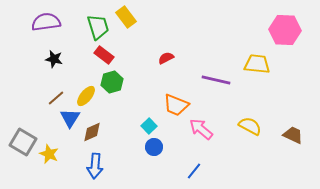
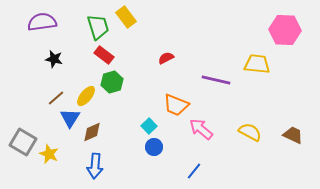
purple semicircle: moved 4 px left
yellow semicircle: moved 6 px down
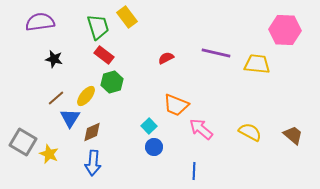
yellow rectangle: moved 1 px right
purple semicircle: moved 2 px left
purple line: moved 27 px up
brown trapezoid: rotated 15 degrees clockwise
blue arrow: moved 2 px left, 3 px up
blue line: rotated 36 degrees counterclockwise
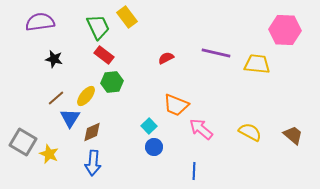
green trapezoid: rotated 8 degrees counterclockwise
green hexagon: rotated 10 degrees clockwise
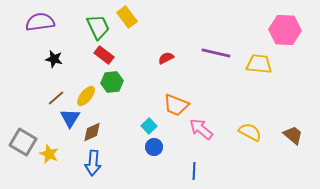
yellow trapezoid: moved 2 px right
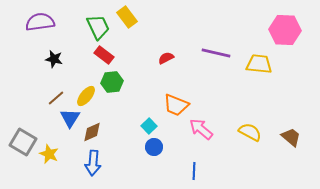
brown trapezoid: moved 2 px left, 2 px down
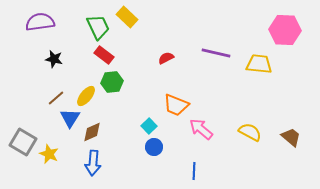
yellow rectangle: rotated 10 degrees counterclockwise
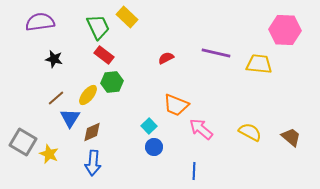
yellow ellipse: moved 2 px right, 1 px up
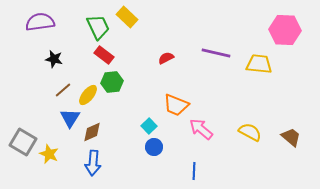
brown line: moved 7 px right, 8 px up
